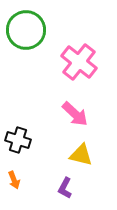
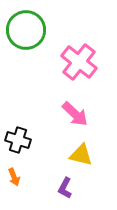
orange arrow: moved 3 px up
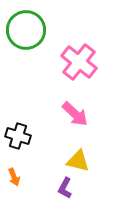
black cross: moved 4 px up
yellow triangle: moved 3 px left, 6 px down
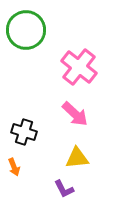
pink cross: moved 5 px down
black cross: moved 6 px right, 4 px up
yellow triangle: moved 1 px left, 3 px up; rotated 20 degrees counterclockwise
orange arrow: moved 10 px up
purple L-shape: moved 1 px left, 1 px down; rotated 55 degrees counterclockwise
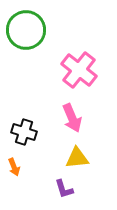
pink cross: moved 3 px down
pink arrow: moved 3 px left, 4 px down; rotated 24 degrees clockwise
purple L-shape: rotated 10 degrees clockwise
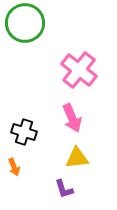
green circle: moved 1 px left, 7 px up
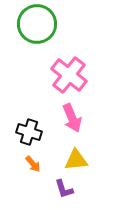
green circle: moved 12 px right, 1 px down
pink cross: moved 10 px left, 5 px down
black cross: moved 5 px right
yellow triangle: moved 1 px left, 2 px down
orange arrow: moved 19 px right, 3 px up; rotated 18 degrees counterclockwise
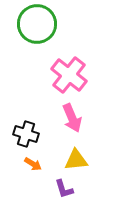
black cross: moved 3 px left, 2 px down
orange arrow: rotated 18 degrees counterclockwise
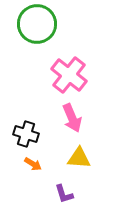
yellow triangle: moved 3 px right, 2 px up; rotated 10 degrees clockwise
purple L-shape: moved 5 px down
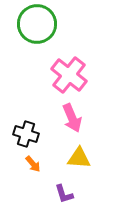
orange arrow: rotated 18 degrees clockwise
